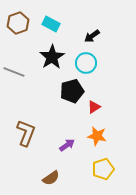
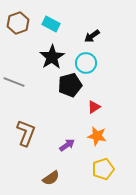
gray line: moved 10 px down
black pentagon: moved 2 px left, 6 px up
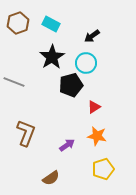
black pentagon: moved 1 px right
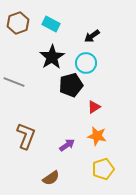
brown L-shape: moved 3 px down
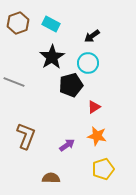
cyan circle: moved 2 px right
brown semicircle: rotated 144 degrees counterclockwise
